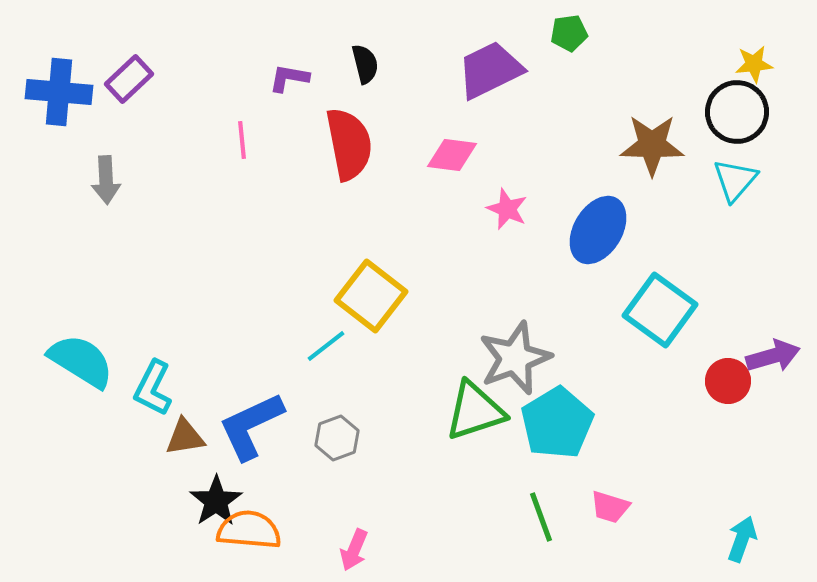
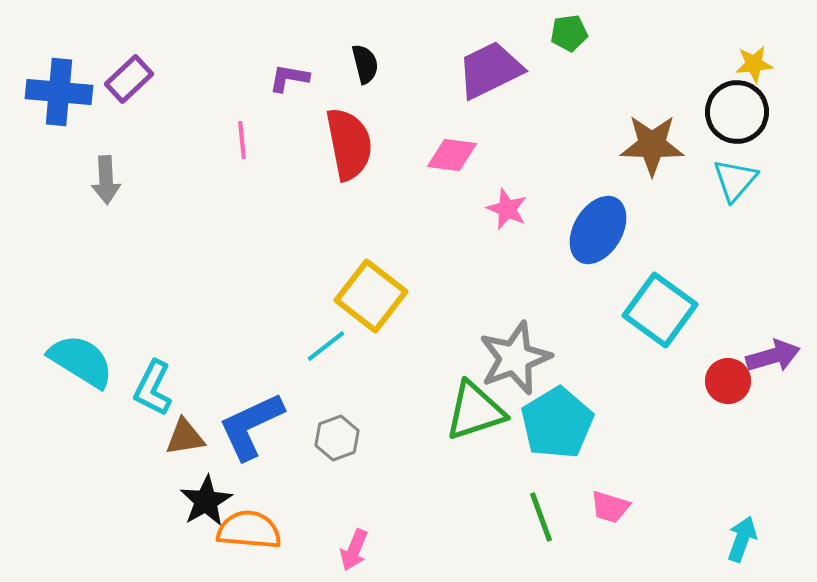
black star: moved 10 px left; rotated 4 degrees clockwise
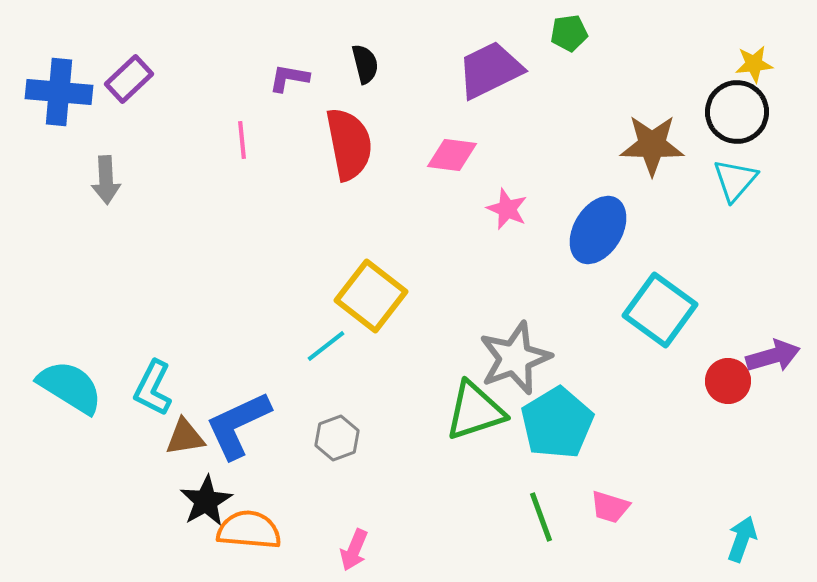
cyan semicircle: moved 11 px left, 26 px down
blue L-shape: moved 13 px left, 1 px up
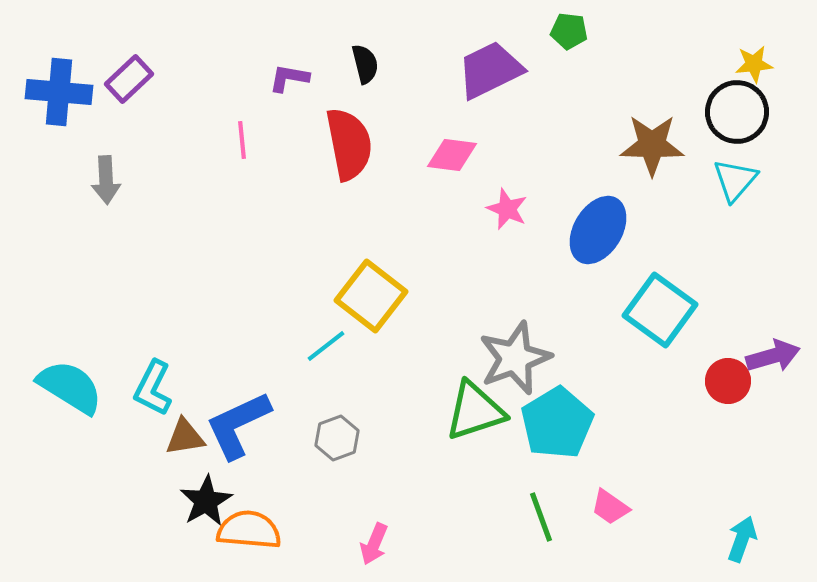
green pentagon: moved 2 px up; rotated 15 degrees clockwise
pink trapezoid: rotated 18 degrees clockwise
pink arrow: moved 20 px right, 6 px up
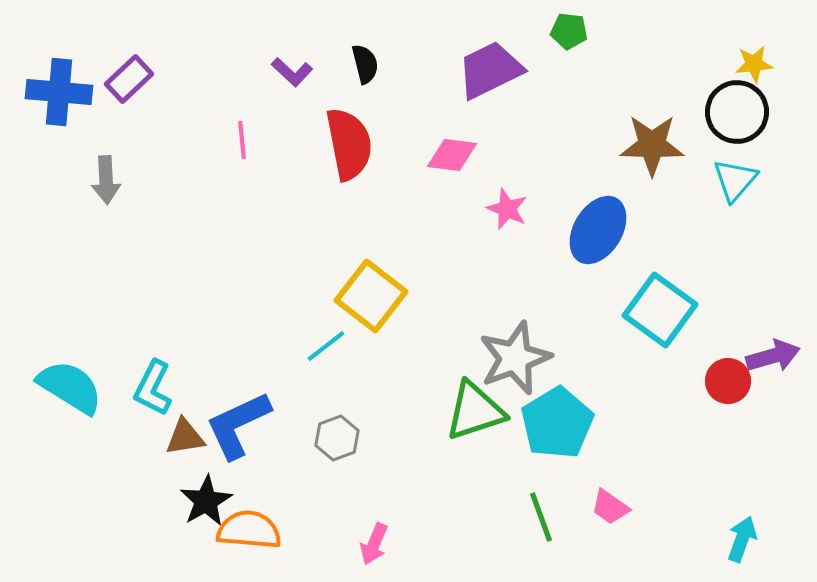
purple L-shape: moved 3 px right, 6 px up; rotated 147 degrees counterclockwise
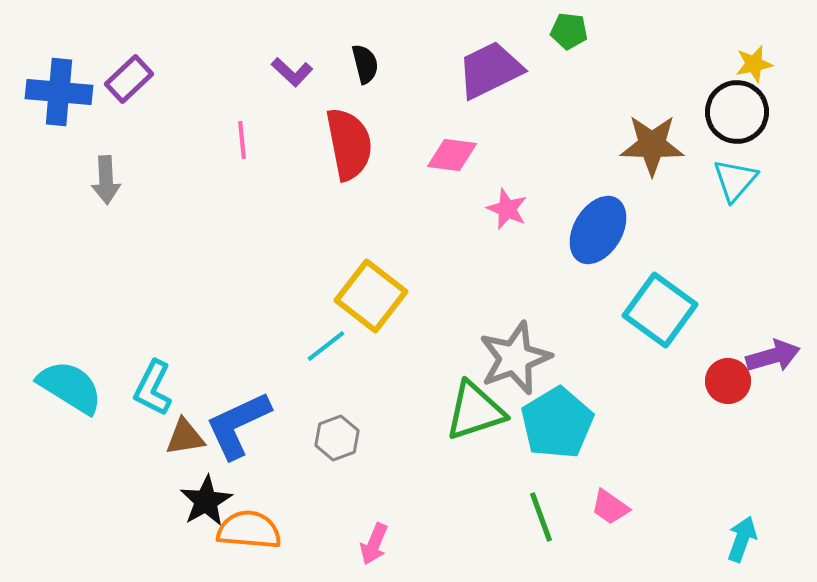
yellow star: rotated 6 degrees counterclockwise
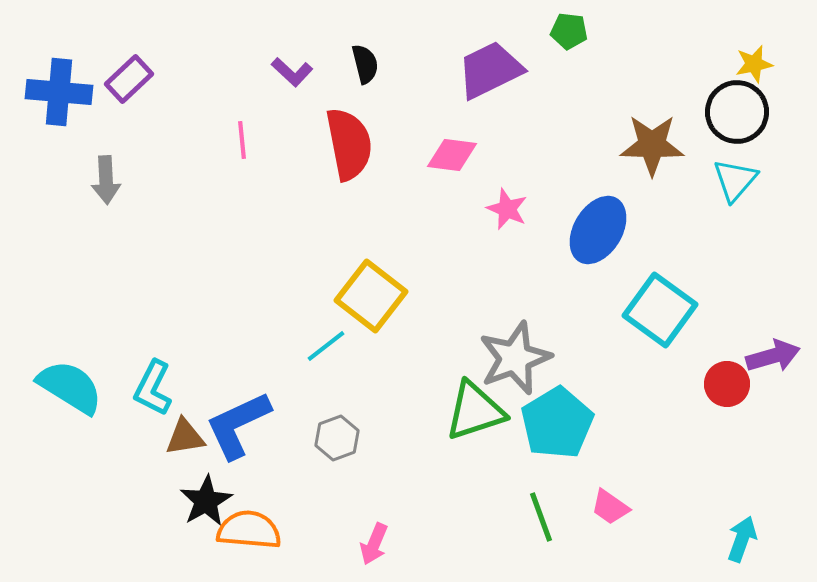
red circle: moved 1 px left, 3 px down
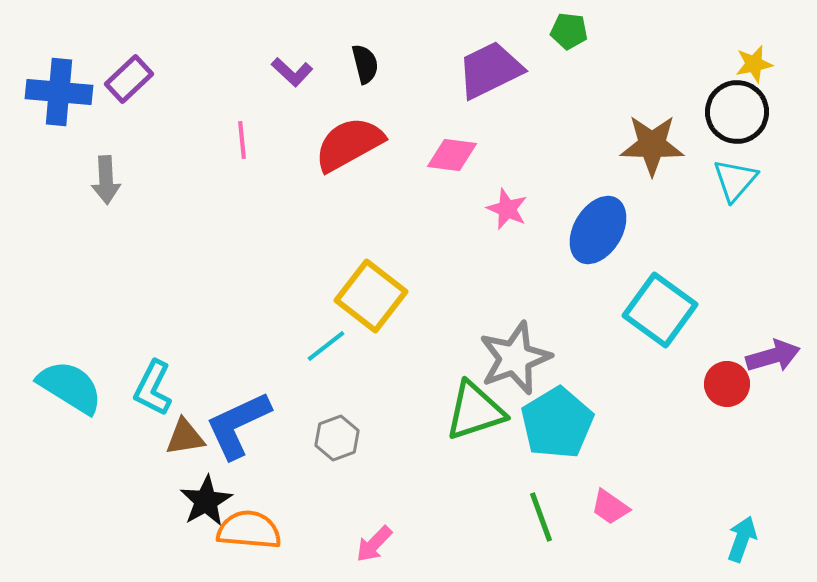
red semicircle: rotated 108 degrees counterclockwise
pink arrow: rotated 21 degrees clockwise
